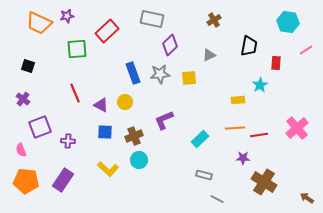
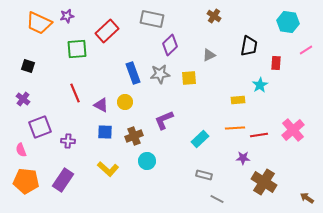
brown cross at (214, 20): moved 4 px up; rotated 24 degrees counterclockwise
pink cross at (297, 128): moved 4 px left, 2 px down
cyan circle at (139, 160): moved 8 px right, 1 px down
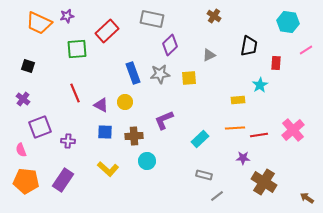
brown cross at (134, 136): rotated 18 degrees clockwise
gray line at (217, 199): moved 3 px up; rotated 64 degrees counterclockwise
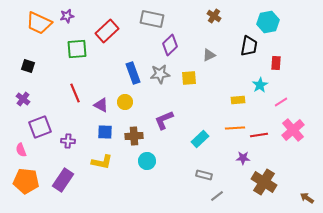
cyan hexagon at (288, 22): moved 20 px left; rotated 20 degrees counterclockwise
pink line at (306, 50): moved 25 px left, 52 px down
yellow L-shape at (108, 169): moved 6 px left, 7 px up; rotated 30 degrees counterclockwise
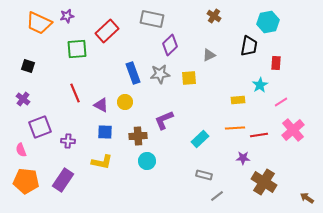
brown cross at (134, 136): moved 4 px right
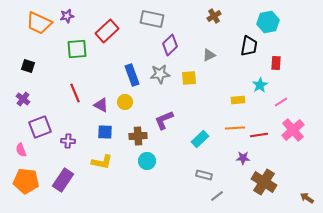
brown cross at (214, 16): rotated 24 degrees clockwise
blue rectangle at (133, 73): moved 1 px left, 2 px down
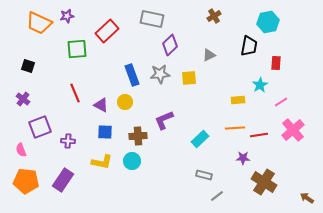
cyan circle at (147, 161): moved 15 px left
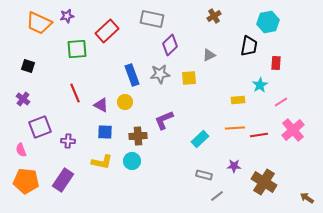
purple star at (243, 158): moved 9 px left, 8 px down
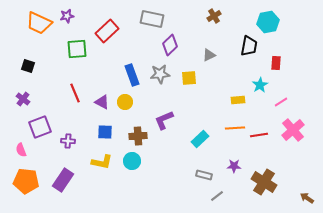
purple triangle at (101, 105): moved 1 px right, 3 px up
